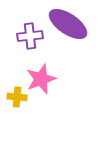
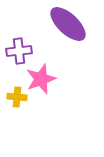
purple ellipse: rotated 9 degrees clockwise
purple cross: moved 11 px left, 15 px down
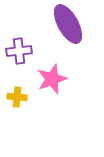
purple ellipse: rotated 18 degrees clockwise
pink star: moved 11 px right
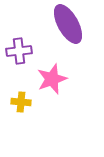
yellow cross: moved 4 px right, 5 px down
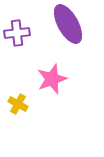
purple cross: moved 2 px left, 18 px up
yellow cross: moved 3 px left, 2 px down; rotated 24 degrees clockwise
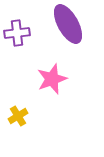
yellow cross: moved 12 px down; rotated 30 degrees clockwise
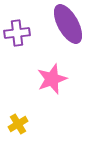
yellow cross: moved 8 px down
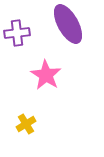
pink star: moved 6 px left, 4 px up; rotated 20 degrees counterclockwise
yellow cross: moved 8 px right
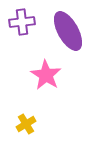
purple ellipse: moved 7 px down
purple cross: moved 5 px right, 11 px up
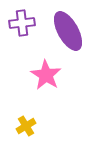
purple cross: moved 1 px down
yellow cross: moved 2 px down
